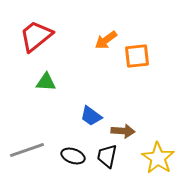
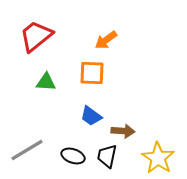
orange square: moved 45 px left, 17 px down; rotated 8 degrees clockwise
gray line: rotated 12 degrees counterclockwise
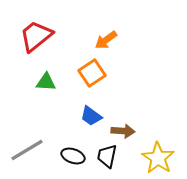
orange square: rotated 36 degrees counterclockwise
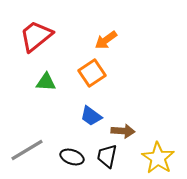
black ellipse: moved 1 px left, 1 px down
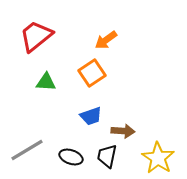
blue trapezoid: rotated 55 degrees counterclockwise
black ellipse: moved 1 px left
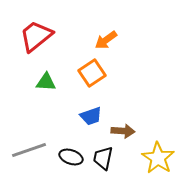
gray line: moved 2 px right; rotated 12 degrees clockwise
black trapezoid: moved 4 px left, 2 px down
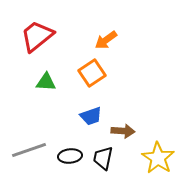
red trapezoid: moved 1 px right
black ellipse: moved 1 px left, 1 px up; rotated 25 degrees counterclockwise
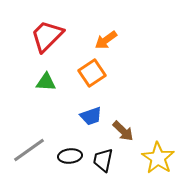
red trapezoid: moved 10 px right; rotated 6 degrees counterclockwise
brown arrow: rotated 40 degrees clockwise
gray line: rotated 16 degrees counterclockwise
black trapezoid: moved 2 px down
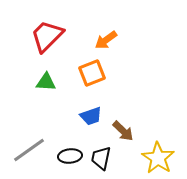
orange square: rotated 12 degrees clockwise
black trapezoid: moved 2 px left, 2 px up
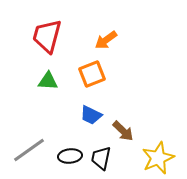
red trapezoid: rotated 30 degrees counterclockwise
orange square: moved 1 px down
green triangle: moved 2 px right, 1 px up
blue trapezoid: moved 1 px up; rotated 45 degrees clockwise
yellow star: rotated 16 degrees clockwise
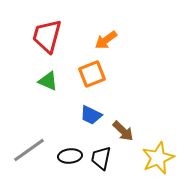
green triangle: rotated 20 degrees clockwise
